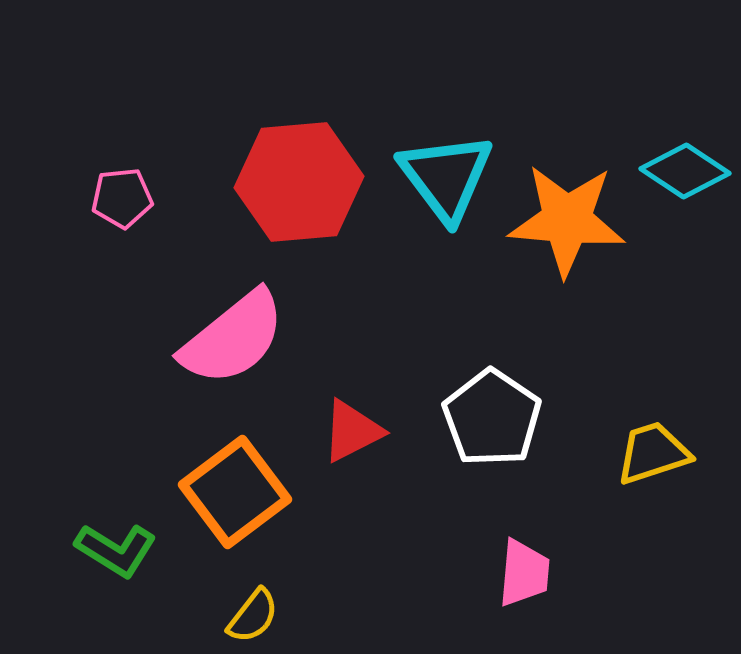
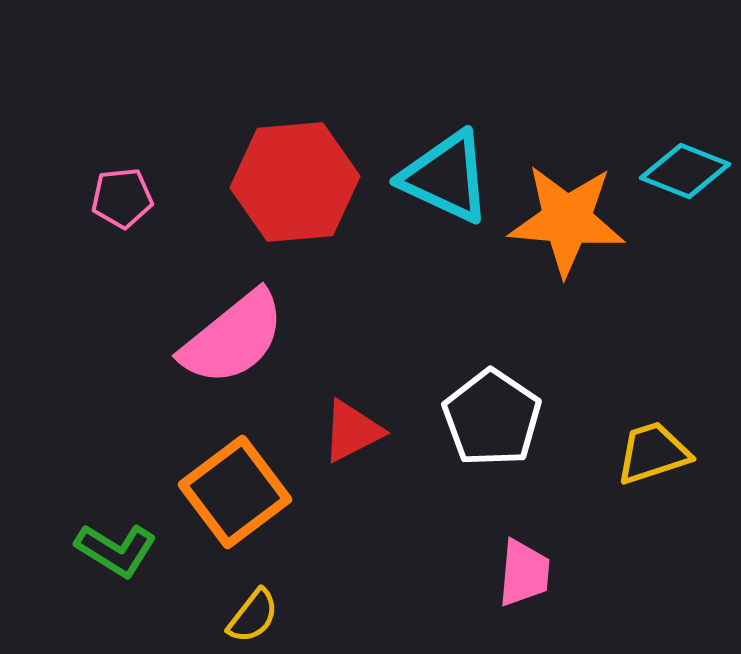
cyan diamond: rotated 12 degrees counterclockwise
cyan triangle: rotated 28 degrees counterclockwise
red hexagon: moved 4 px left
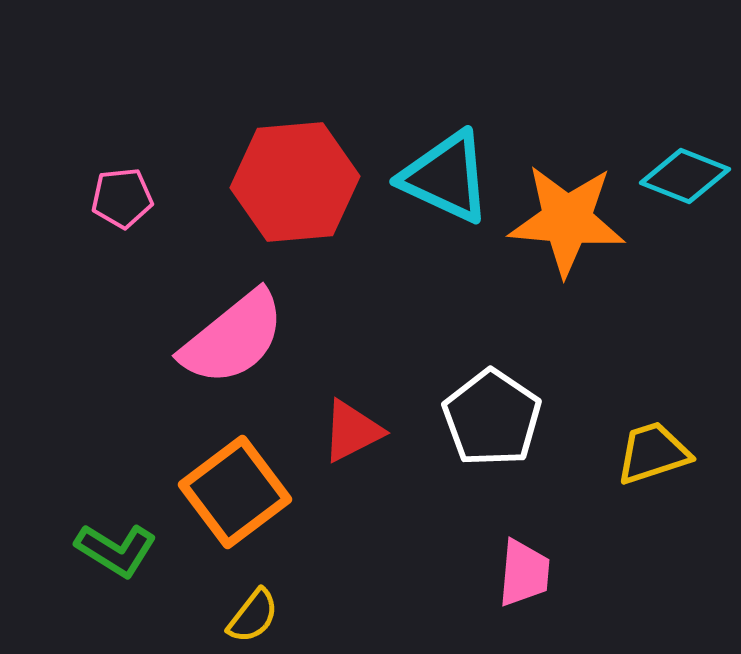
cyan diamond: moved 5 px down
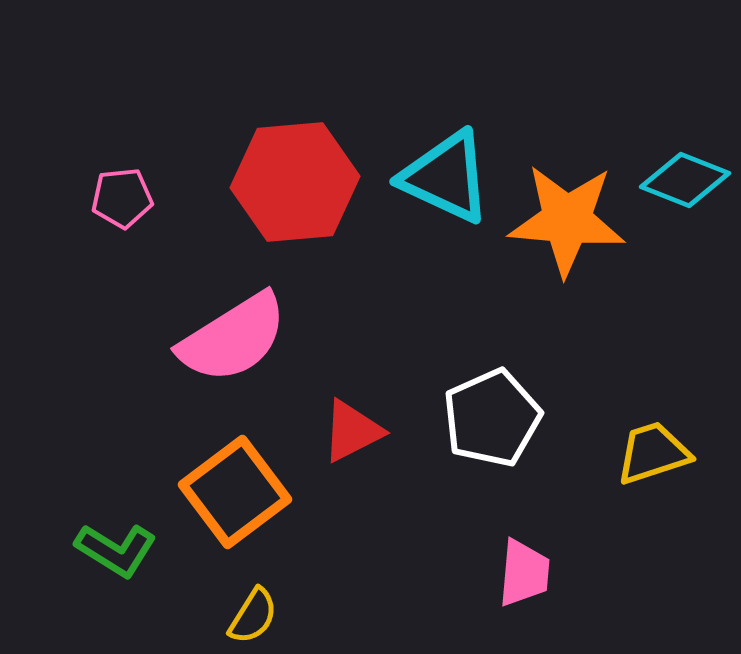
cyan diamond: moved 4 px down
pink semicircle: rotated 7 degrees clockwise
white pentagon: rotated 14 degrees clockwise
yellow semicircle: rotated 6 degrees counterclockwise
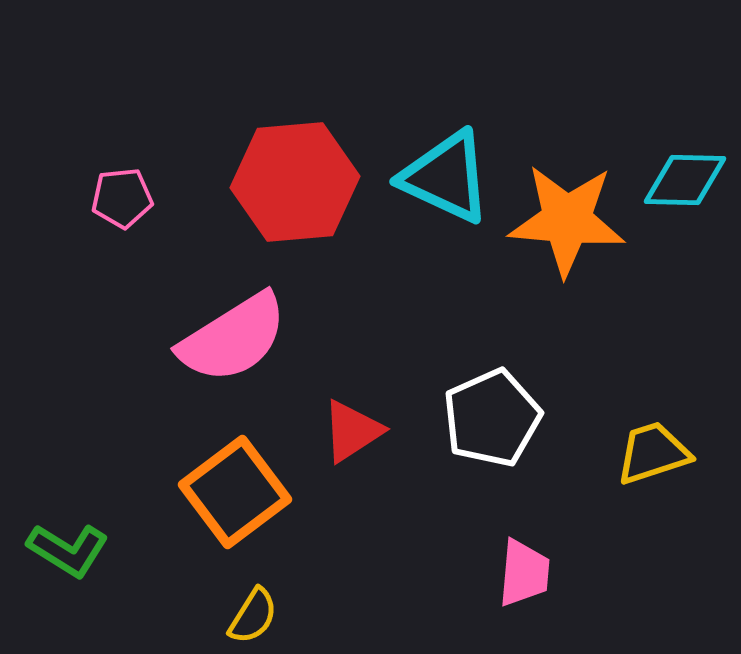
cyan diamond: rotated 20 degrees counterclockwise
red triangle: rotated 6 degrees counterclockwise
green L-shape: moved 48 px left
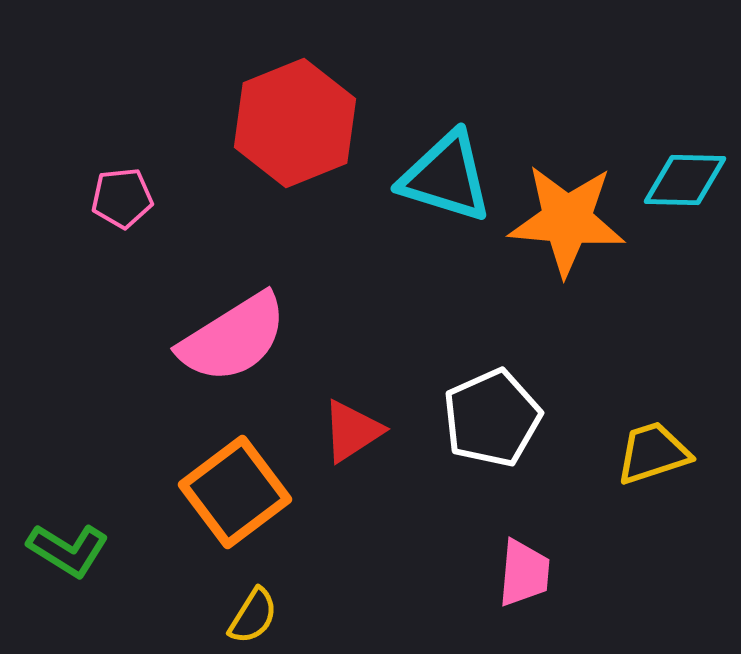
cyan triangle: rotated 8 degrees counterclockwise
red hexagon: moved 59 px up; rotated 17 degrees counterclockwise
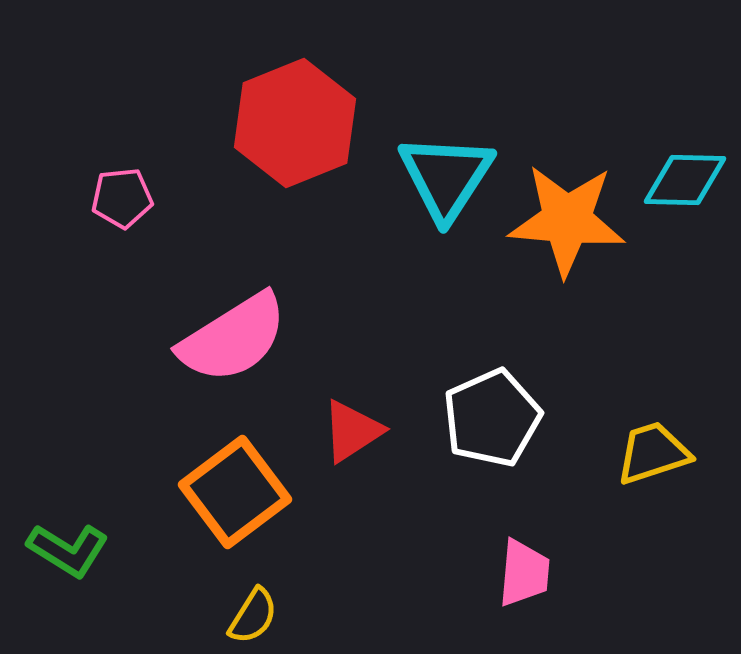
cyan triangle: rotated 46 degrees clockwise
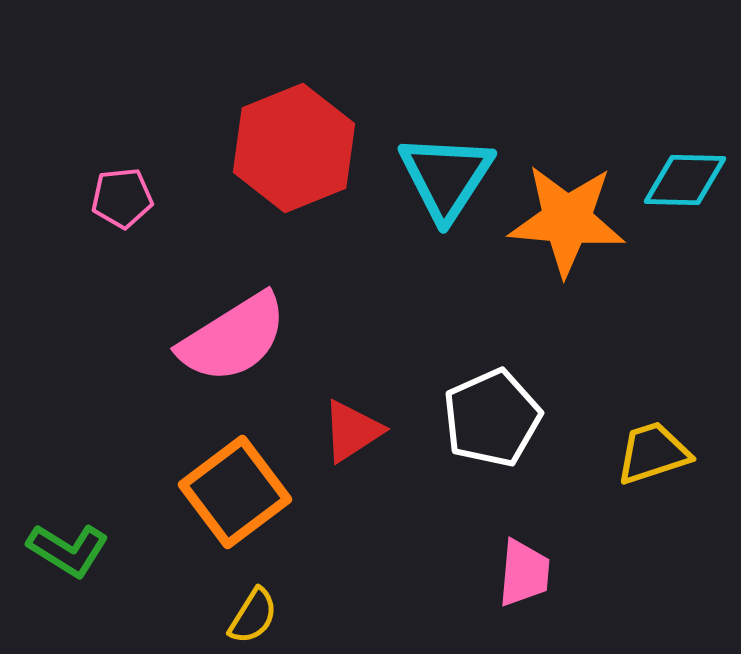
red hexagon: moved 1 px left, 25 px down
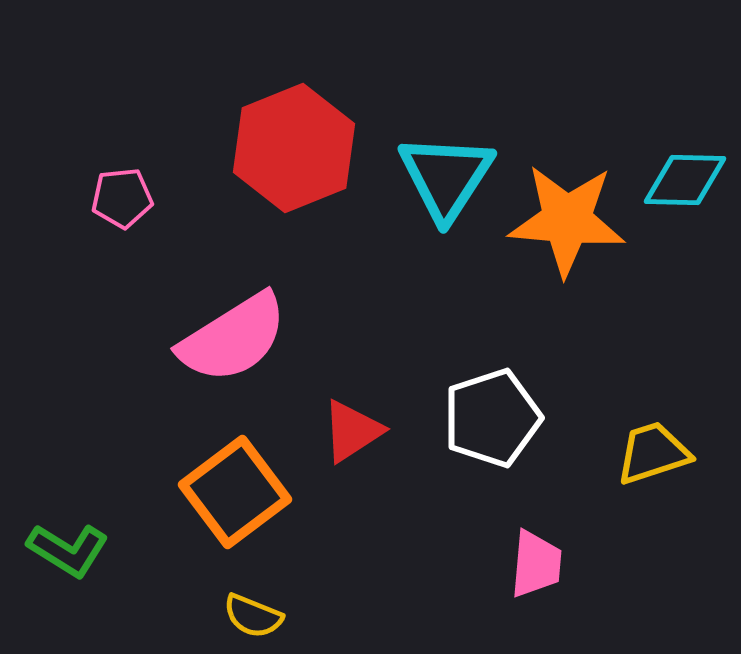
white pentagon: rotated 6 degrees clockwise
pink trapezoid: moved 12 px right, 9 px up
yellow semicircle: rotated 80 degrees clockwise
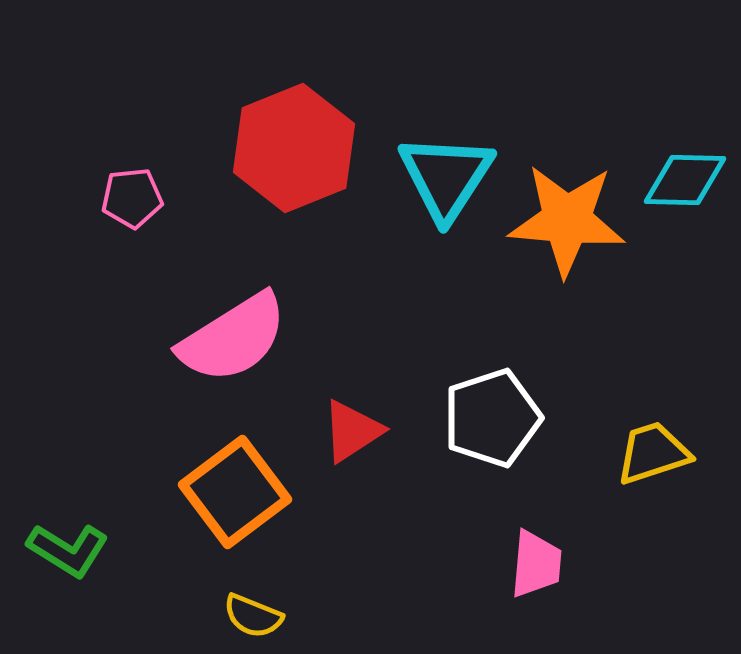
pink pentagon: moved 10 px right
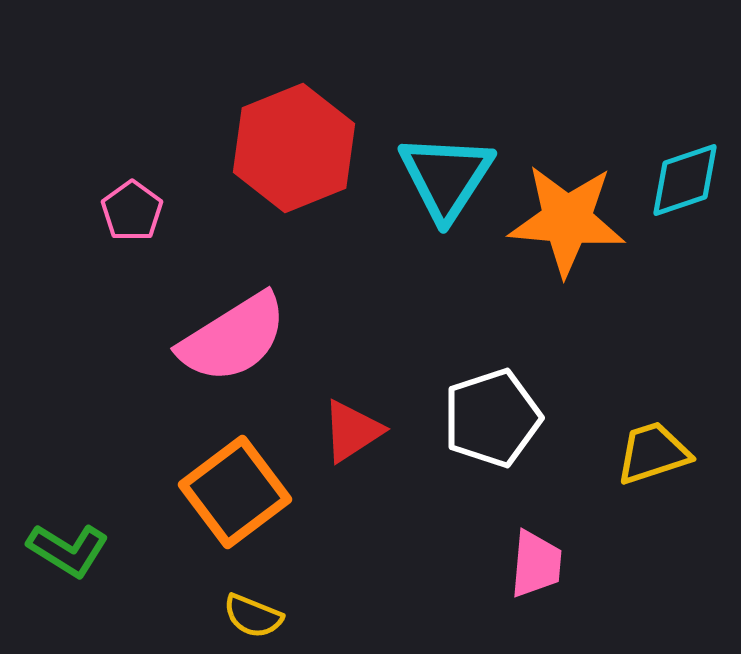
cyan diamond: rotated 20 degrees counterclockwise
pink pentagon: moved 13 px down; rotated 30 degrees counterclockwise
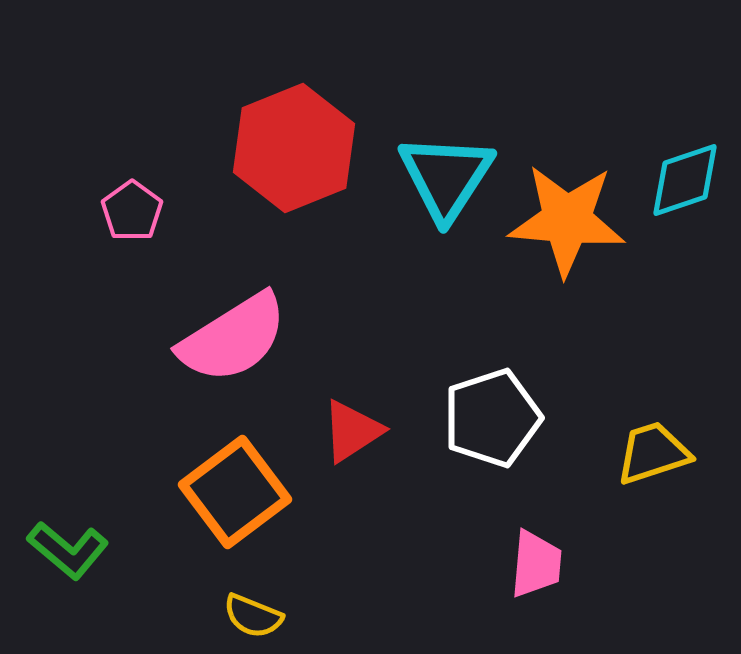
green L-shape: rotated 8 degrees clockwise
